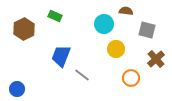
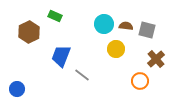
brown semicircle: moved 15 px down
brown hexagon: moved 5 px right, 3 px down
orange circle: moved 9 px right, 3 px down
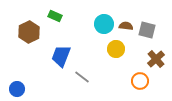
gray line: moved 2 px down
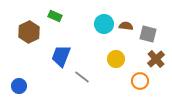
gray square: moved 1 px right, 4 px down
yellow circle: moved 10 px down
blue circle: moved 2 px right, 3 px up
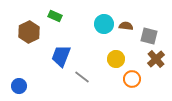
gray square: moved 1 px right, 2 px down
orange circle: moved 8 px left, 2 px up
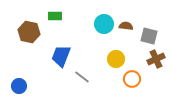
green rectangle: rotated 24 degrees counterclockwise
brown hexagon: rotated 20 degrees counterclockwise
brown cross: rotated 18 degrees clockwise
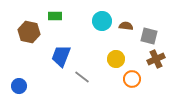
cyan circle: moved 2 px left, 3 px up
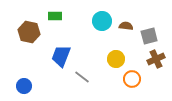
gray square: rotated 30 degrees counterclockwise
blue circle: moved 5 px right
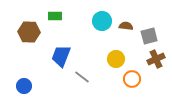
brown hexagon: rotated 10 degrees counterclockwise
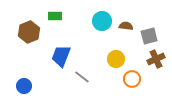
brown hexagon: rotated 25 degrees counterclockwise
